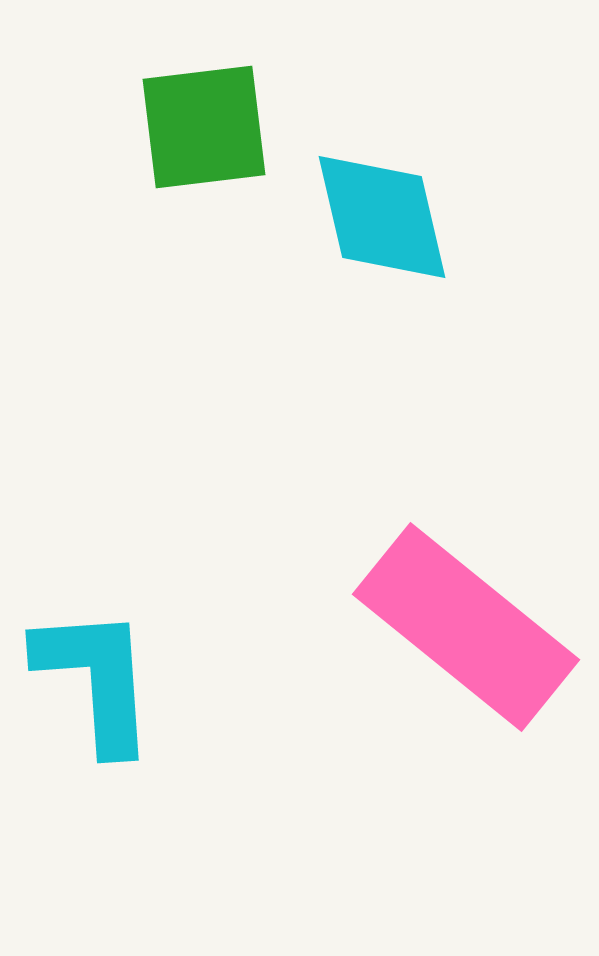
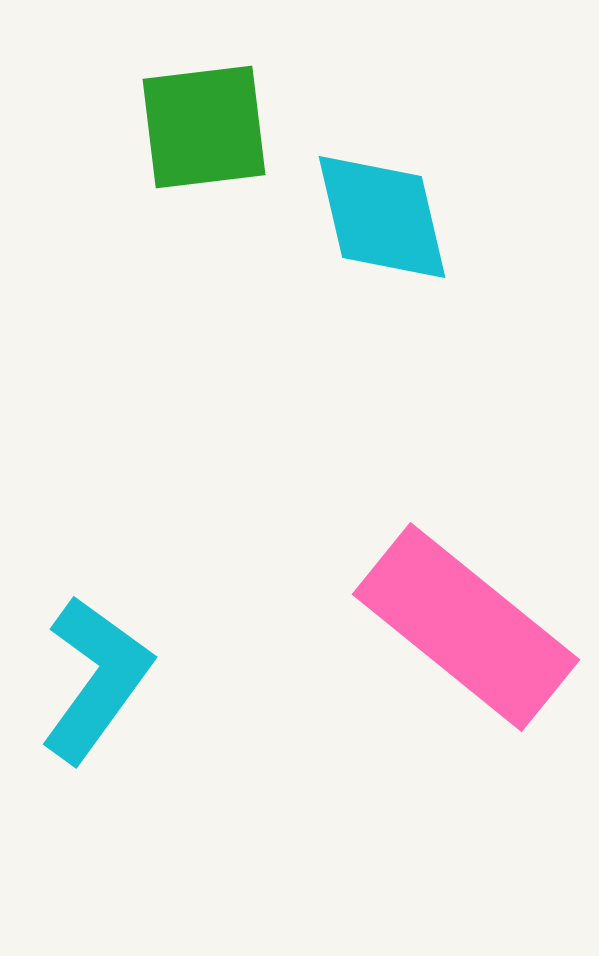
cyan L-shape: rotated 40 degrees clockwise
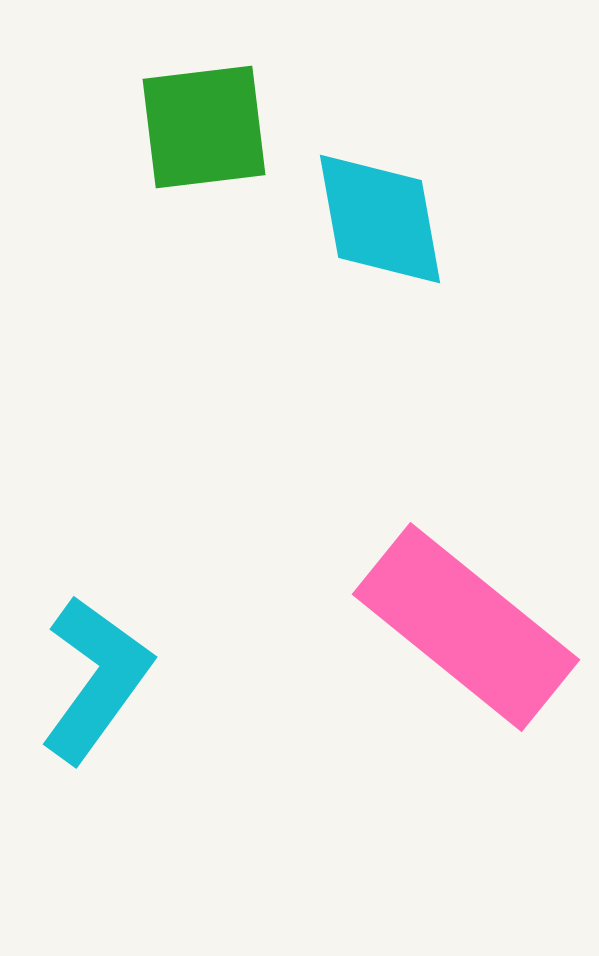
cyan diamond: moved 2 px left, 2 px down; rotated 3 degrees clockwise
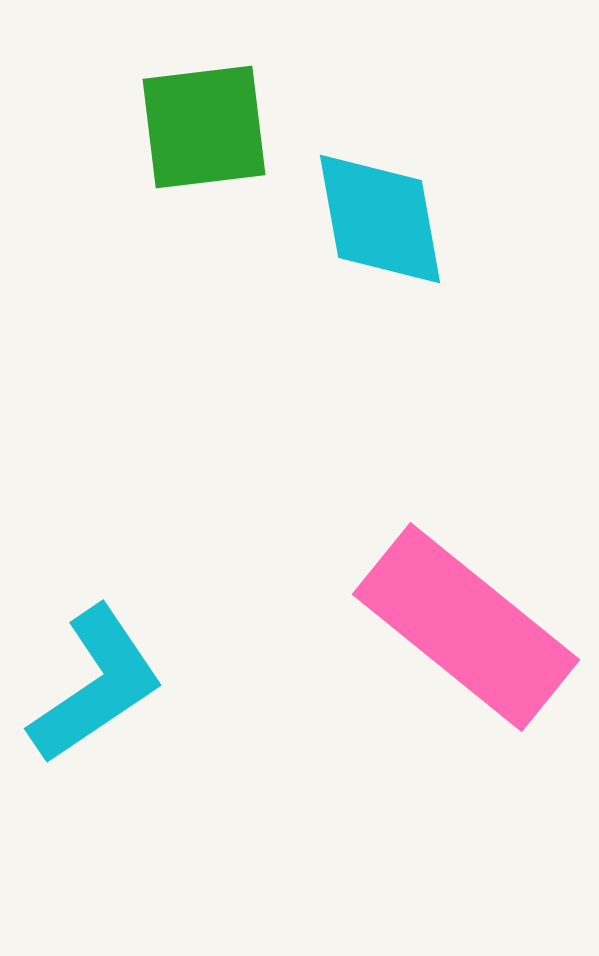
cyan L-shape: moved 6 px down; rotated 20 degrees clockwise
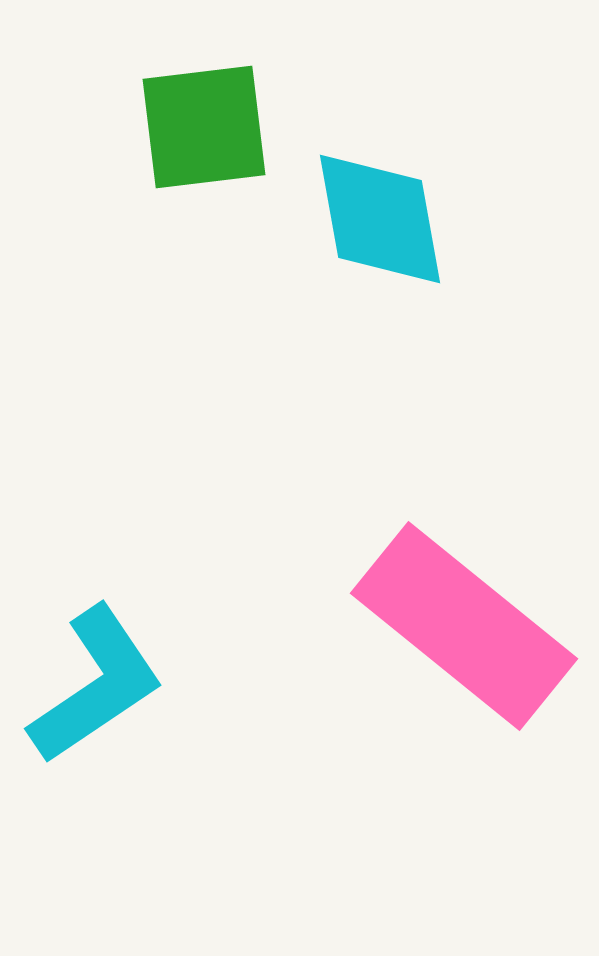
pink rectangle: moved 2 px left, 1 px up
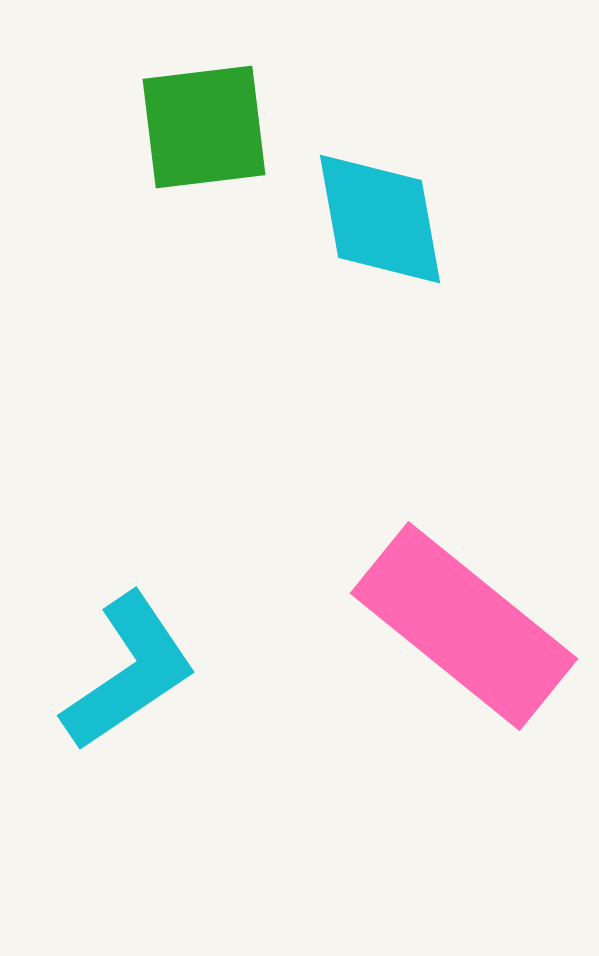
cyan L-shape: moved 33 px right, 13 px up
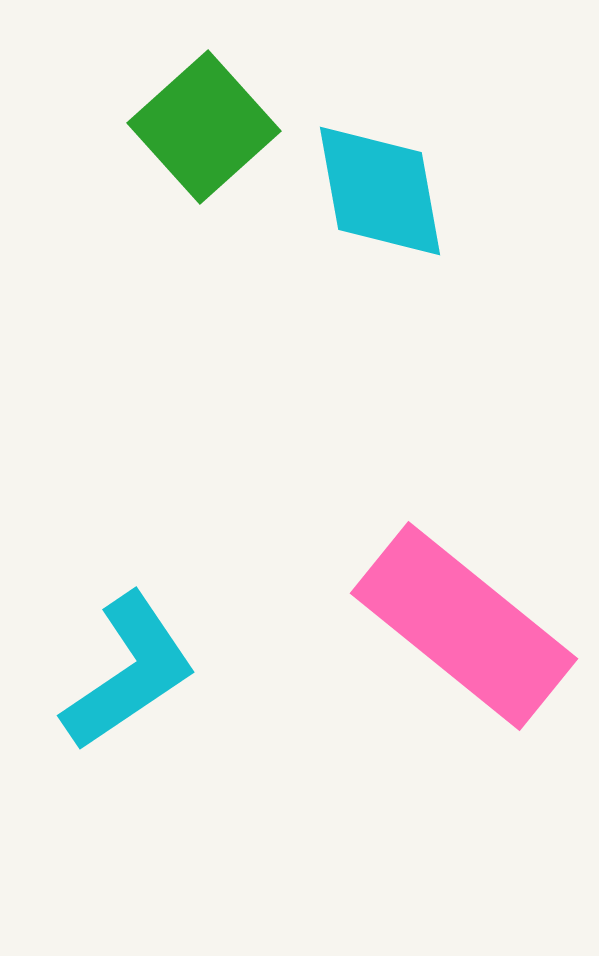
green square: rotated 35 degrees counterclockwise
cyan diamond: moved 28 px up
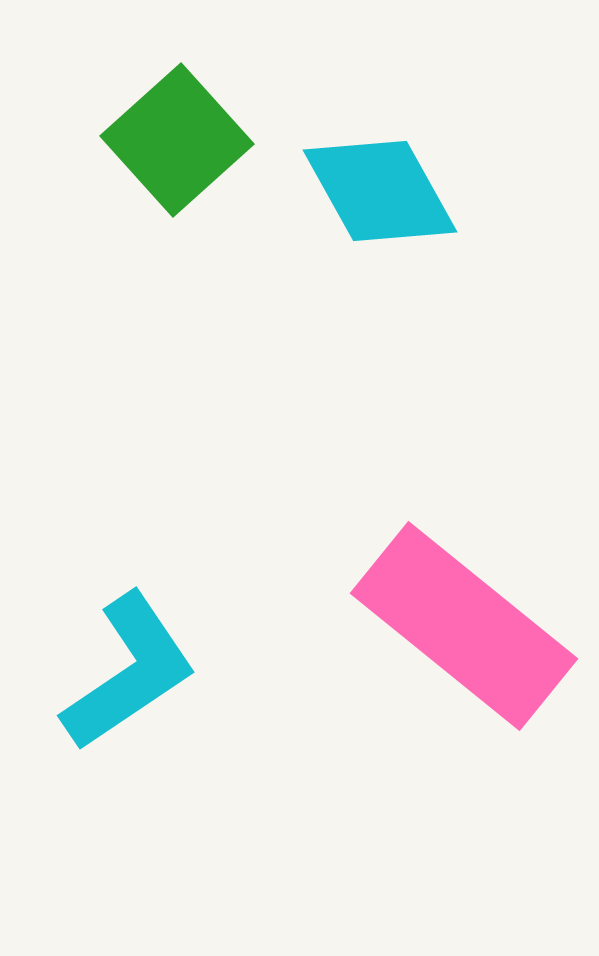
green square: moved 27 px left, 13 px down
cyan diamond: rotated 19 degrees counterclockwise
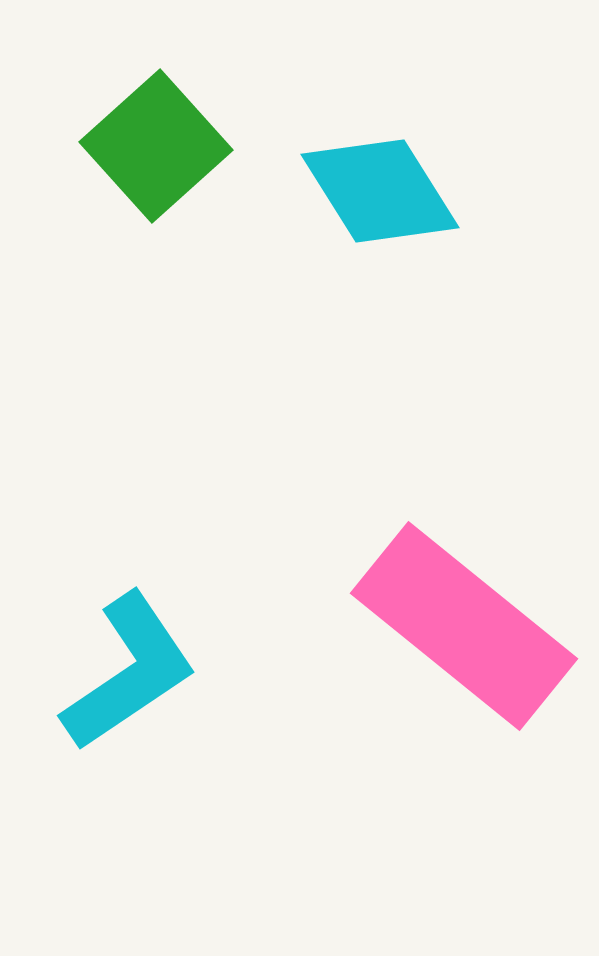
green square: moved 21 px left, 6 px down
cyan diamond: rotated 3 degrees counterclockwise
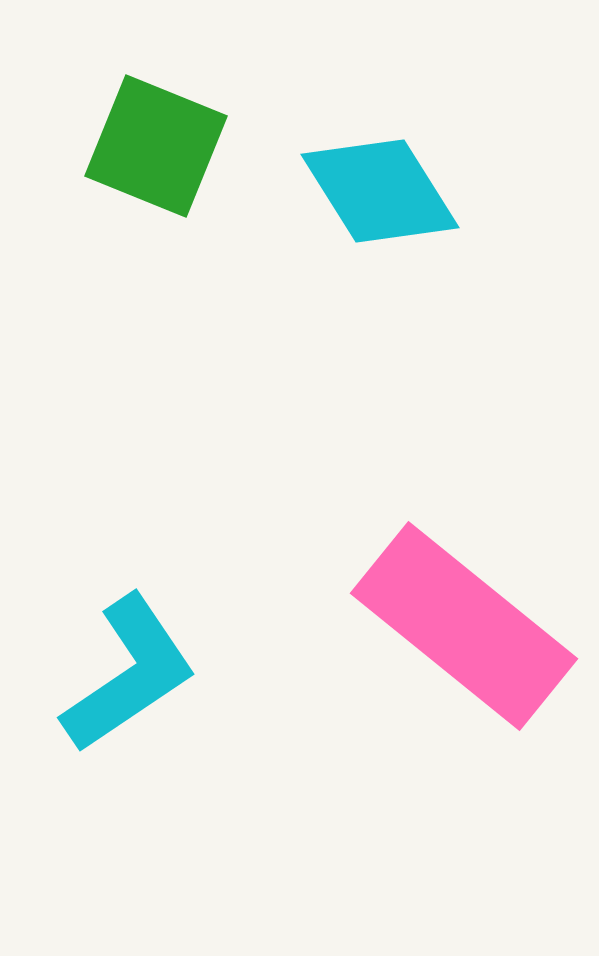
green square: rotated 26 degrees counterclockwise
cyan L-shape: moved 2 px down
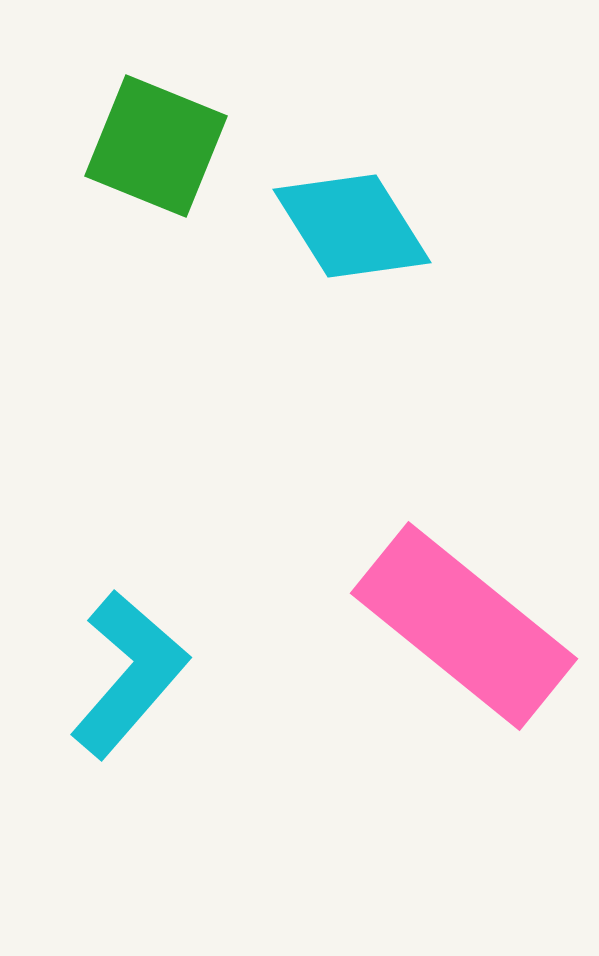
cyan diamond: moved 28 px left, 35 px down
cyan L-shape: rotated 15 degrees counterclockwise
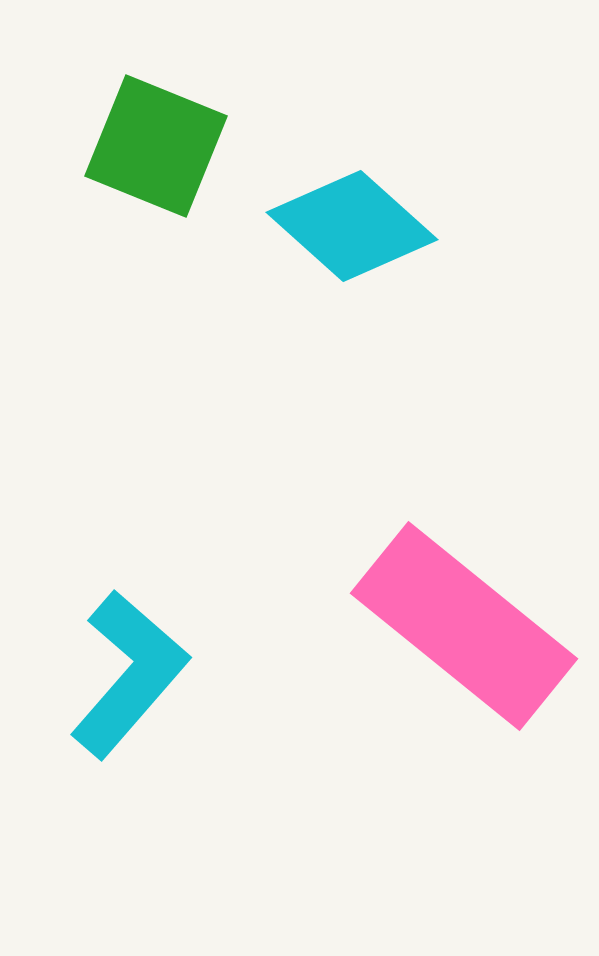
cyan diamond: rotated 16 degrees counterclockwise
